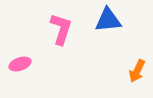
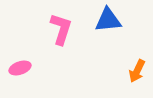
pink ellipse: moved 4 px down
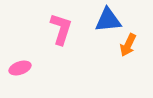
orange arrow: moved 9 px left, 26 px up
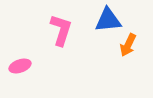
pink L-shape: moved 1 px down
pink ellipse: moved 2 px up
